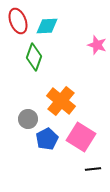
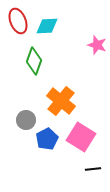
green diamond: moved 4 px down
gray circle: moved 2 px left, 1 px down
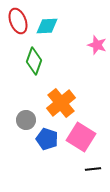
orange cross: moved 2 px down; rotated 12 degrees clockwise
blue pentagon: rotated 25 degrees counterclockwise
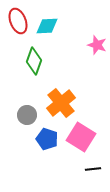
gray circle: moved 1 px right, 5 px up
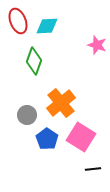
blue pentagon: rotated 15 degrees clockwise
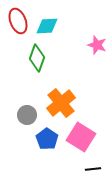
green diamond: moved 3 px right, 3 px up
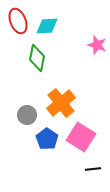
green diamond: rotated 8 degrees counterclockwise
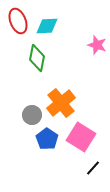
gray circle: moved 5 px right
black line: moved 1 px up; rotated 42 degrees counterclockwise
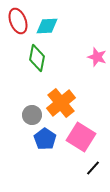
pink star: moved 12 px down
blue pentagon: moved 2 px left
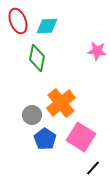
pink star: moved 6 px up; rotated 12 degrees counterclockwise
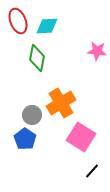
orange cross: rotated 8 degrees clockwise
blue pentagon: moved 20 px left
black line: moved 1 px left, 3 px down
